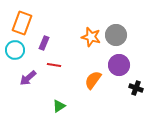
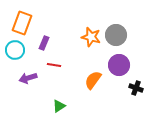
purple arrow: rotated 24 degrees clockwise
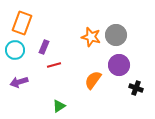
purple rectangle: moved 4 px down
red line: rotated 24 degrees counterclockwise
purple arrow: moved 9 px left, 4 px down
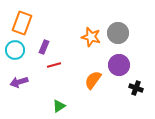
gray circle: moved 2 px right, 2 px up
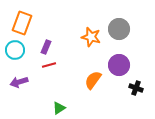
gray circle: moved 1 px right, 4 px up
purple rectangle: moved 2 px right
red line: moved 5 px left
green triangle: moved 2 px down
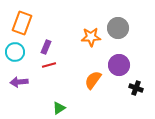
gray circle: moved 1 px left, 1 px up
orange star: rotated 18 degrees counterclockwise
cyan circle: moved 2 px down
purple arrow: rotated 12 degrees clockwise
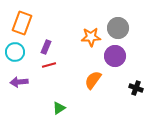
purple circle: moved 4 px left, 9 px up
